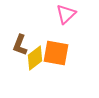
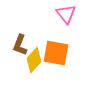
pink triangle: rotated 25 degrees counterclockwise
yellow diamond: moved 1 px left, 2 px down; rotated 10 degrees counterclockwise
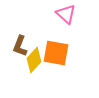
pink triangle: rotated 10 degrees counterclockwise
brown L-shape: moved 1 px down
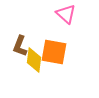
orange square: moved 2 px left, 1 px up
yellow diamond: rotated 35 degrees counterclockwise
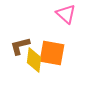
brown L-shape: rotated 55 degrees clockwise
orange square: moved 2 px left, 1 px down
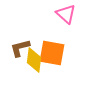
brown L-shape: moved 2 px down
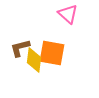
pink triangle: moved 2 px right
